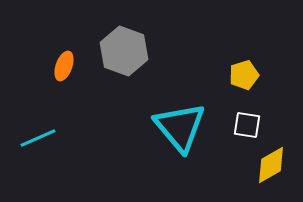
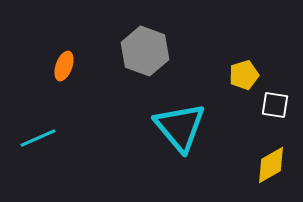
gray hexagon: moved 21 px right
white square: moved 28 px right, 20 px up
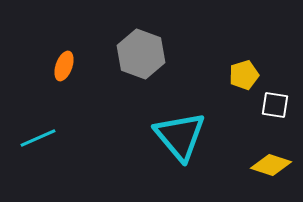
gray hexagon: moved 4 px left, 3 px down
cyan triangle: moved 9 px down
yellow diamond: rotated 48 degrees clockwise
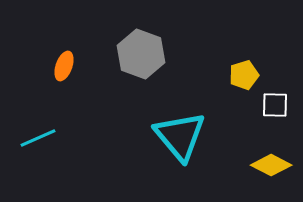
white square: rotated 8 degrees counterclockwise
yellow diamond: rotated 9 degrees clockwise
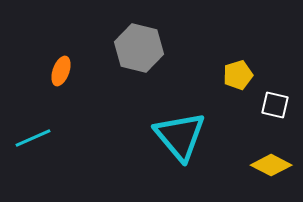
gray hexagon: moved 2 px left, 6 px up; rotated 6 degrees counterclockwise
orange ellipse: moved 3 px left, 5 px down
yellow pentagon: moved 6 px left
white square: rotated 12 degrees clockwise
cyan line: moved 5 px left
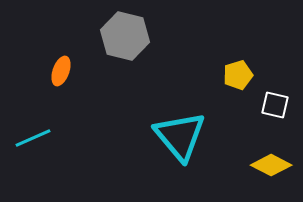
gray hexagon: moved 14 px left, 12 px up
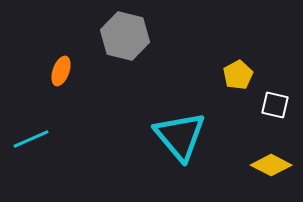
yellow pentagon: rotated 12 degrees counterclockwise
cyan line: moved 2 px left, 1 px down
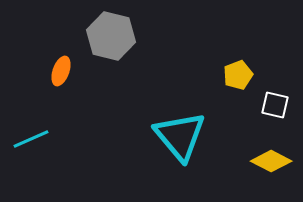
gray hexagon: moved 14 px left
yellow pentagon: rotated 8 degrees clockwise
yellow diamond: moved 4 px up
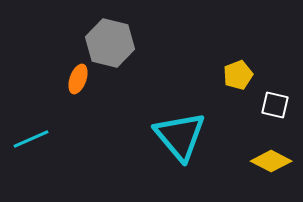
gray hexagon: moved 1 px left, 7 px down
orange ellipse: moved 17 px right, 8 px down
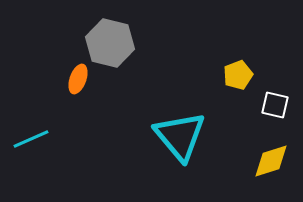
yellow diamond: rotated 45 degrees counterclockwise
